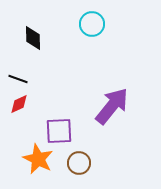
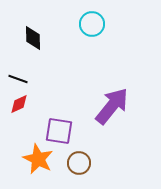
purple square: rotated 12 degrees clockwise
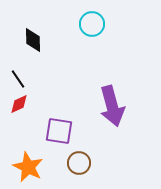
black diamond: moved 2 px down
black line: rotated 36 degrees clockwise
purple arrow: rotated 126 degrees clockwise
orange star: moved 10 px left, 8 px down
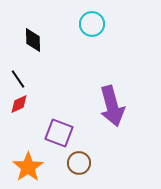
purple square: moved 2 px down; rotated 12 degrees clockwise
orange star: rotated 12 degrees clockwise
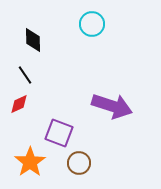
black line: moved 7 px right, 4 px up
purple arrow: rotated 57 degrees counterclockwise
orange star: moved 2 px right, 5 px up
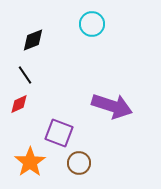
black diamond: rotated 70 degrees clockwise
